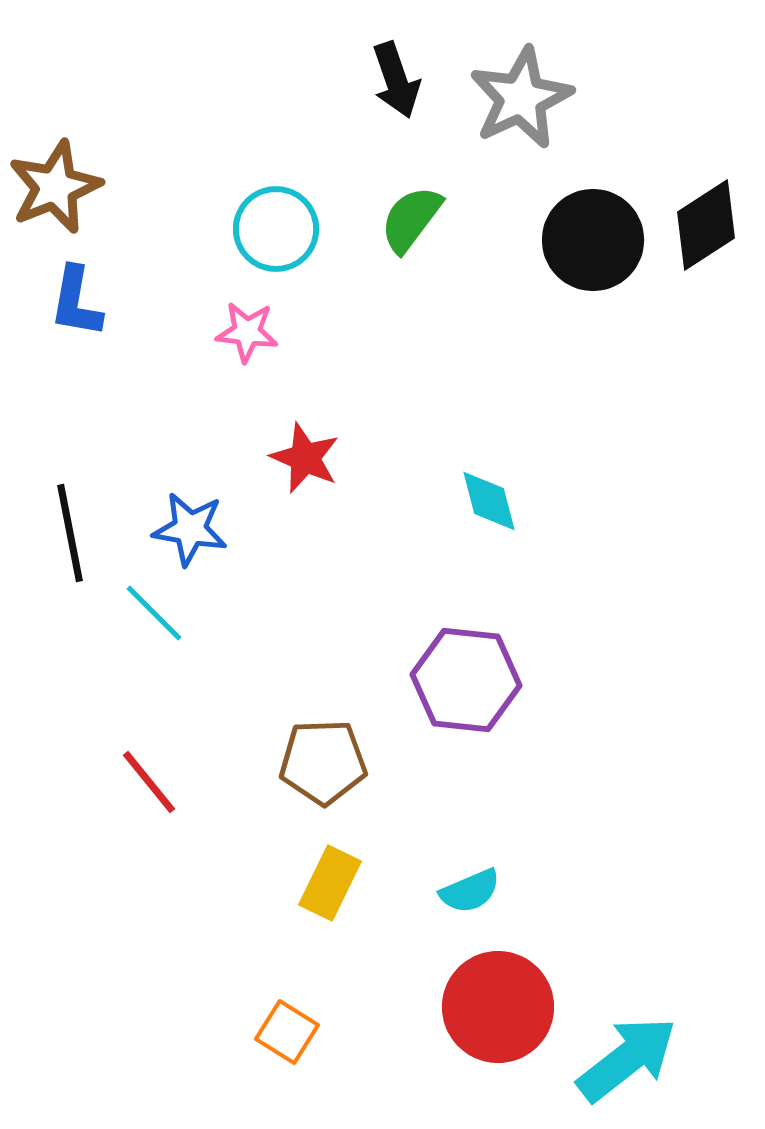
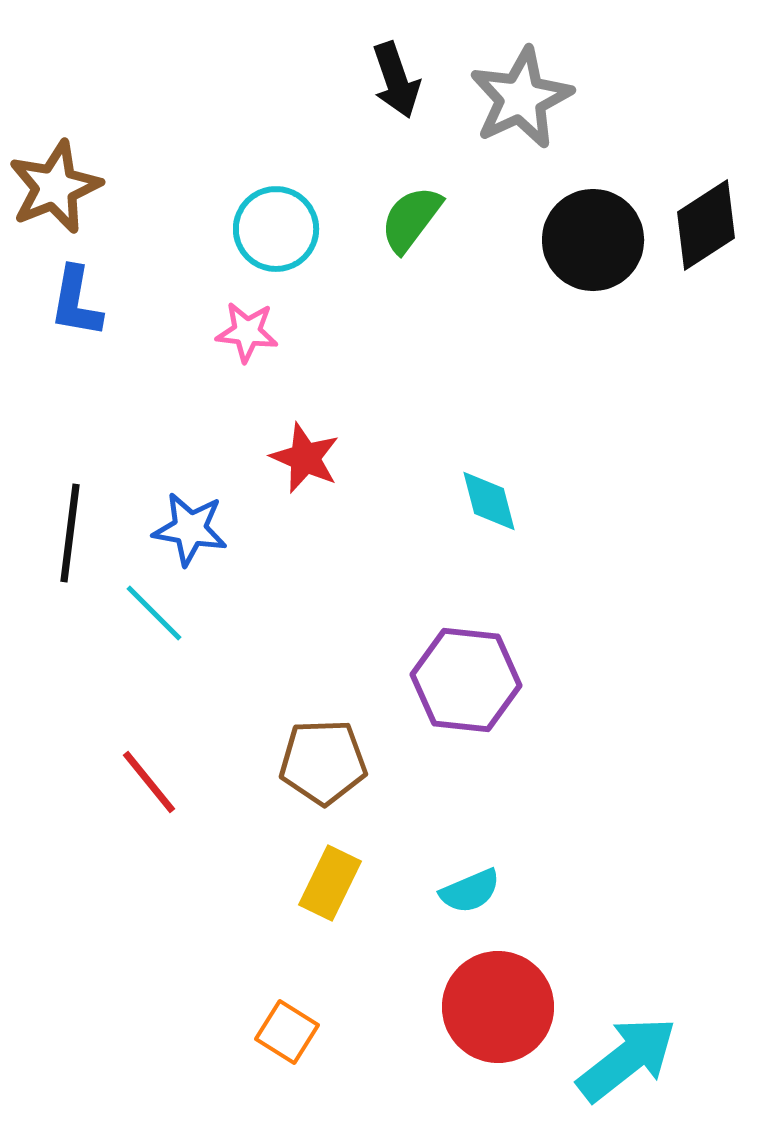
black line: rotated 18 degrees clockwise
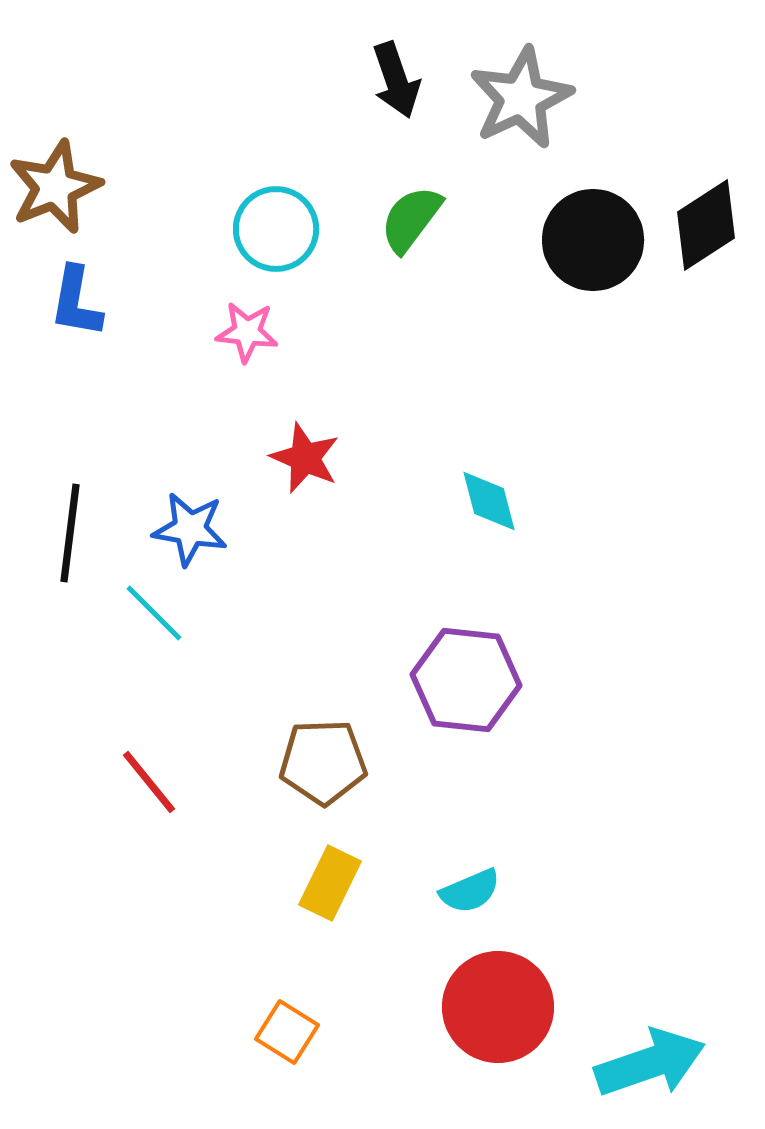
cyan arrow: moved 23 px right, 4 px down; rotated 19 degrees clockwise
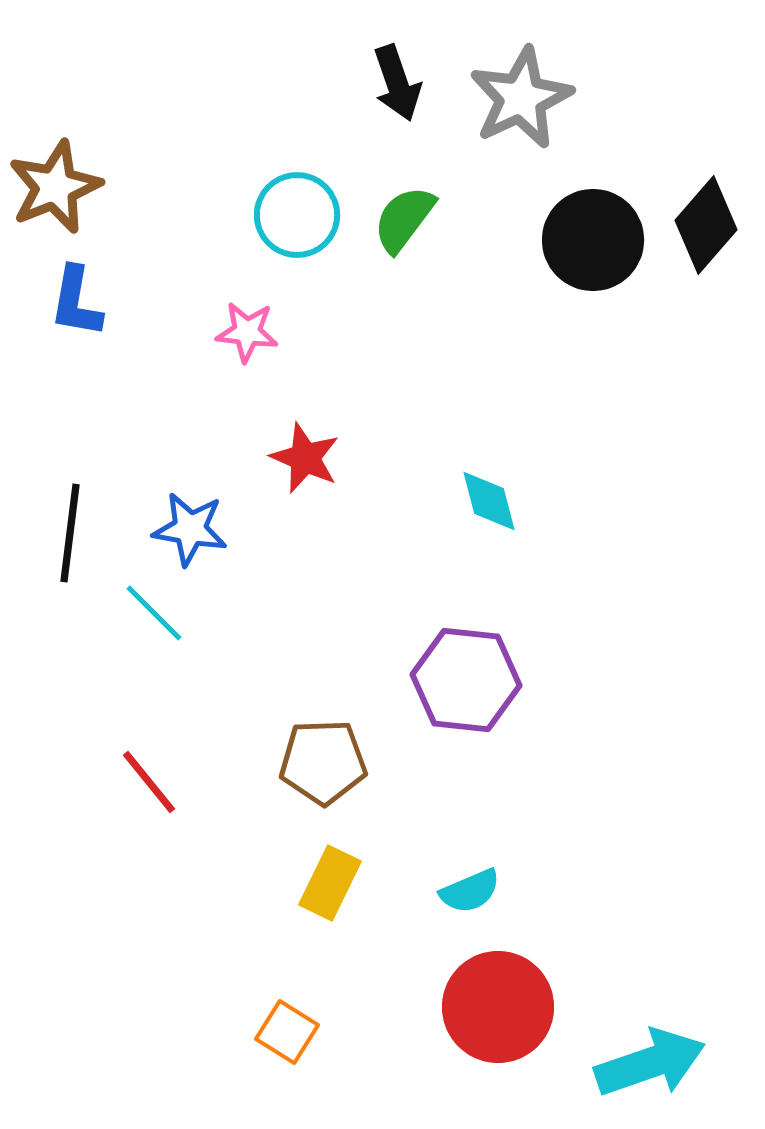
black arrow: moved 1 px right, 3 px down
green semicircle: moved 7 px left
black diamond: rotated 16 degrees counterclockwise
cyan circle: moved 21 px right, 14 px up
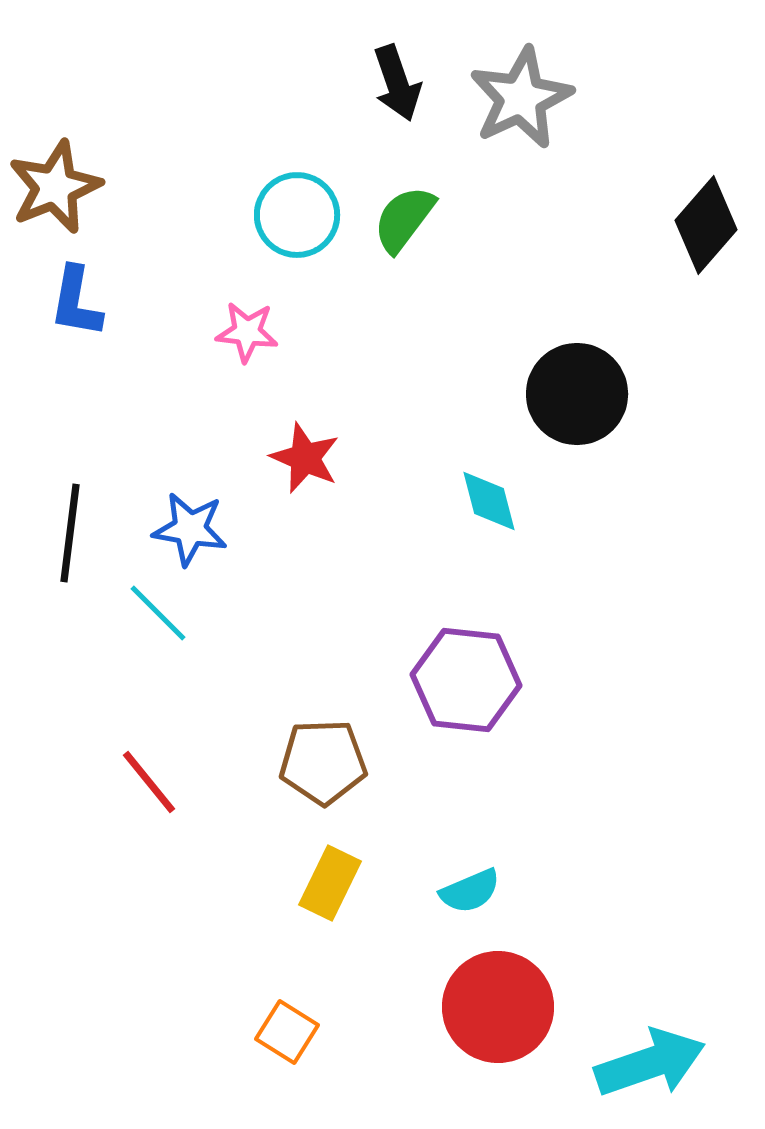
black circle: moved 16 px left, 154 px down
cyan line: moved 4 px right
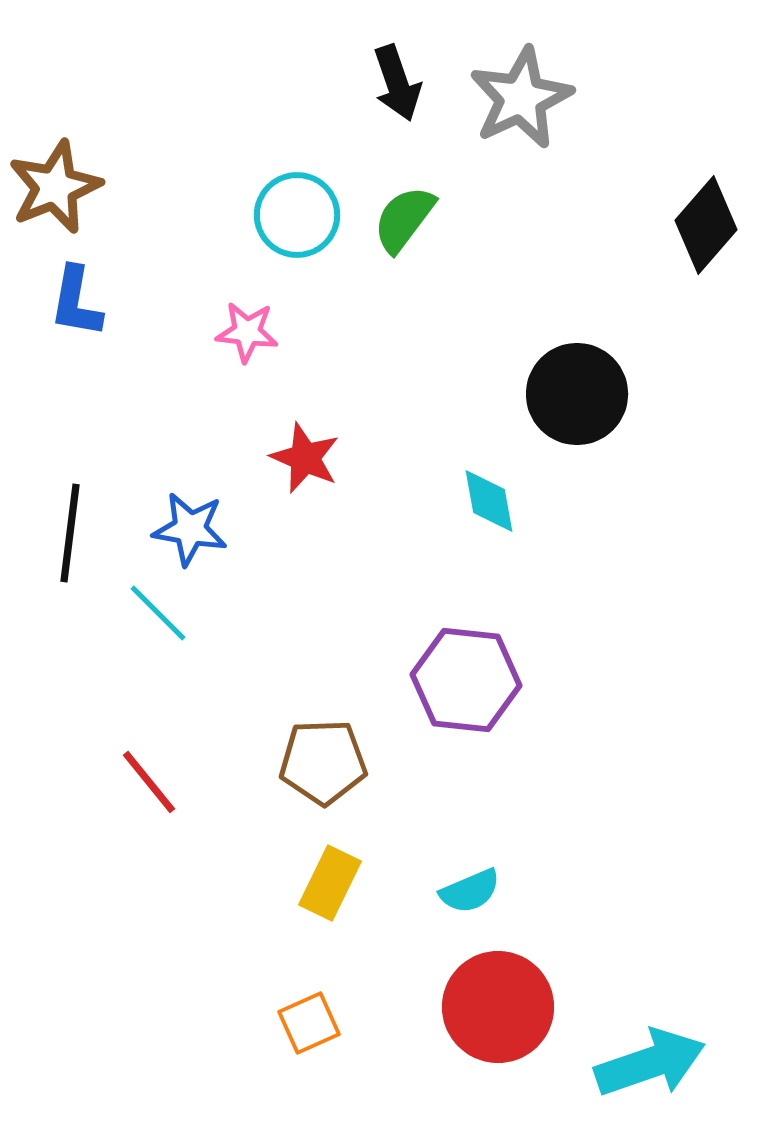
cyan diamond: rotated 4 degrees clockwise
orange square: moved 22 px right, 9 px up; rotated 34 degrees clockwise
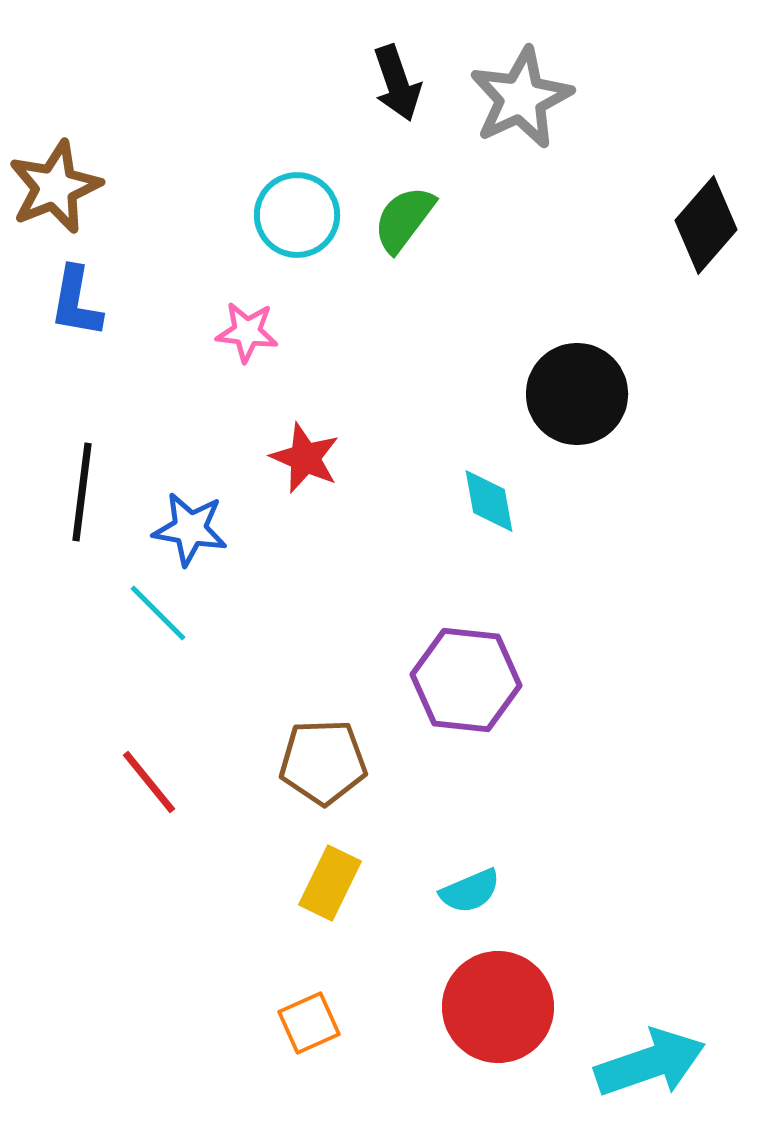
black line: moved 12 px right, 41 px up
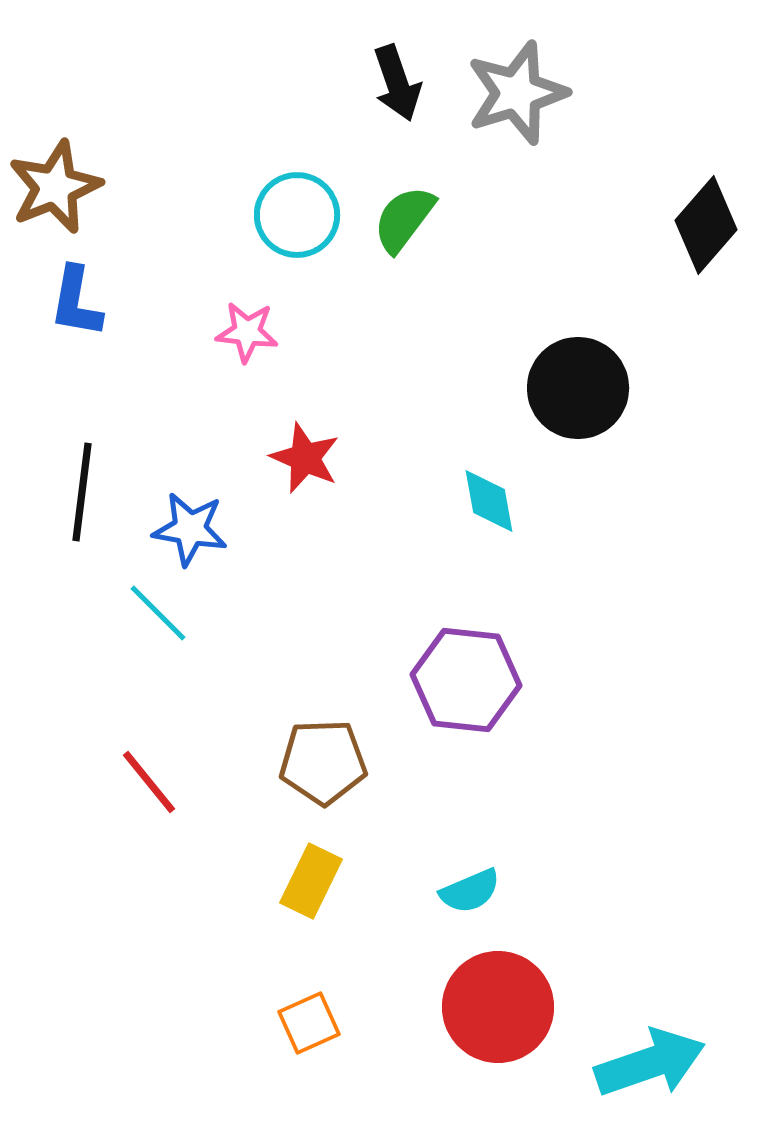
gray star: moved 4 px left, 5 px up; rotated 8 degrees clockwise
black circle: moved 1 px right, 6 px up
yellow rectangle: moved 19 px left, 2 px up
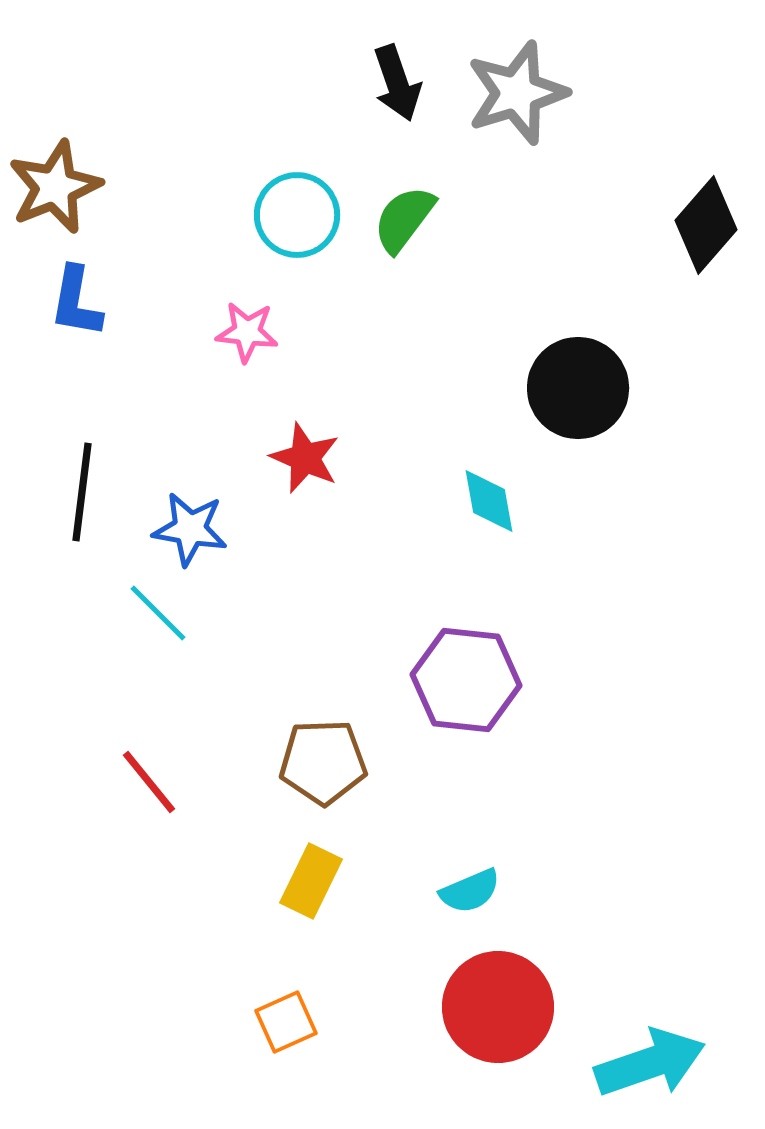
orange square: moved 23 px left, 1 px up
